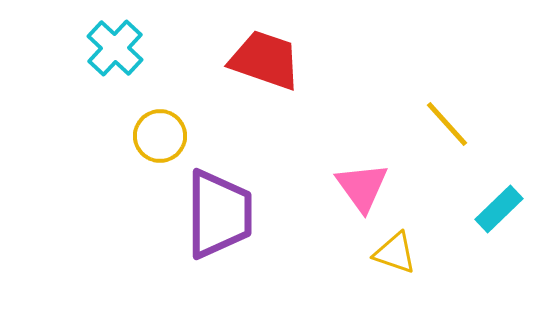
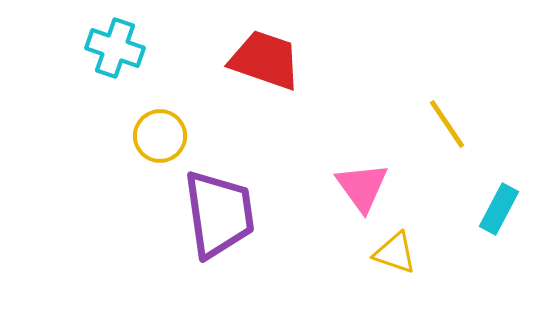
cyan cross: rotated 24 degrees counterclockwise
yellow line: rotated 8 degrees clockwise
cyan rectangle: rotated 18 degrees counterclockwise
purple trapezoid: rotated 8 degrees counterclockwise
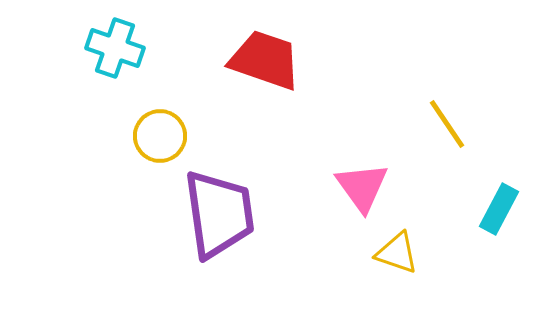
yellow triangle: moved 2 px right
